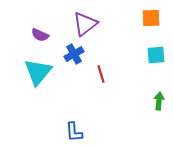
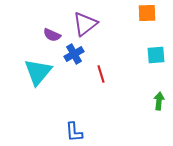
orange square: moved 4 px left, 5 px up
purple semicircle: moved 12 px right
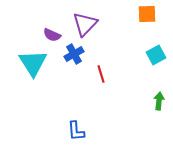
orange square: moved 1 px down
purple triangle: rotated 8 degrees counterclockwise
cyan square: rotated 24 degrees counterclockwise
cyan triangle: moved 5 px left, 9 px up; rotated 12 degrees counterclockwise
blue L-shape: moved 2 px right, 1 px up
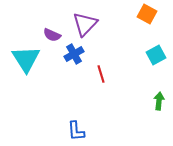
orange square: rotated 30 degrees clockwise
cyan triangle: moved 7 px left, 4 px up
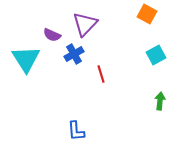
green arrow: moved 1 px right
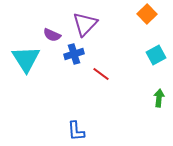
orange square: rotated 18 degrees clockwise
blue cross: rotated 12 degrees clockwise
red line: rotated 36 degrees counterclockwise
green arrow: moved 1 px left, 3 px up
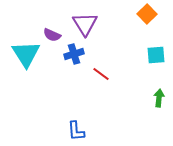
purple triangle: rotated 16 degrees counterclockwise
cyan square: rotated 24 degrees clockwise
cyan triangle: moved 5 px up
